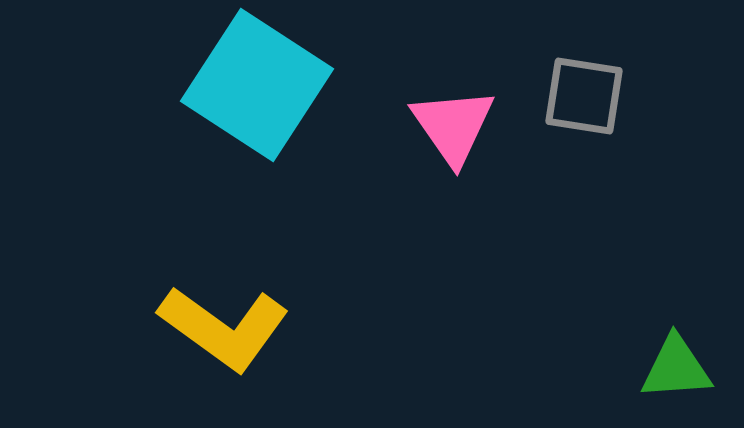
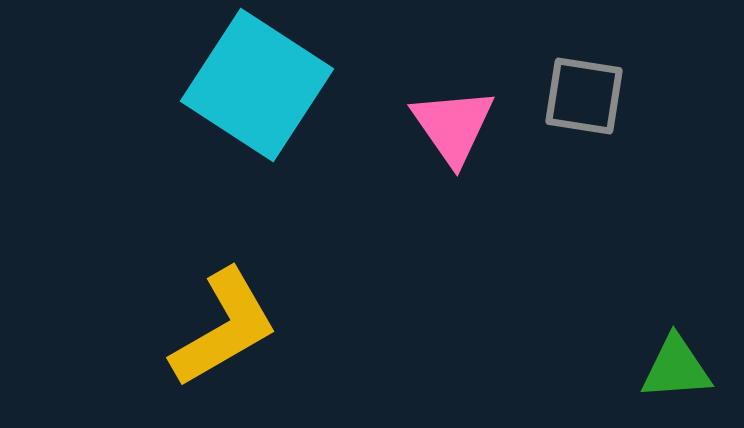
yellow L-shape: rotated 66 degrees counterclockwise
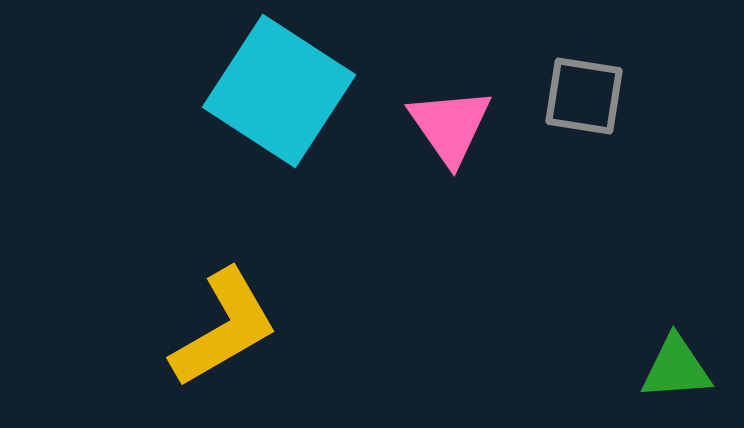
cyan square: moved 22 px right, 6 px down
pink triangle: moved 3 px left
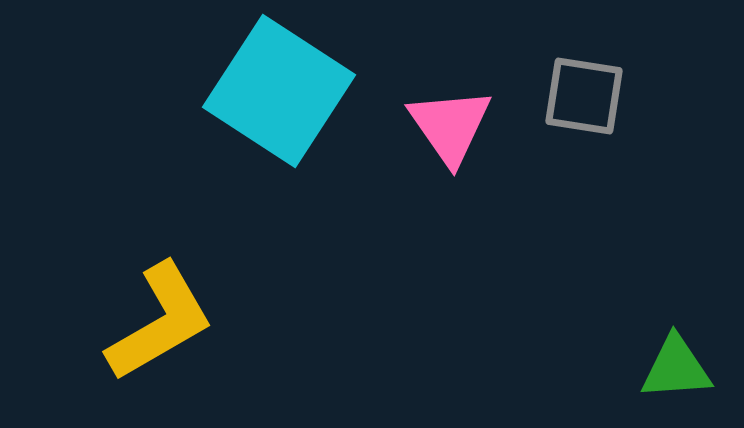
yellow L-shape: moved 64 px left, 6 px up
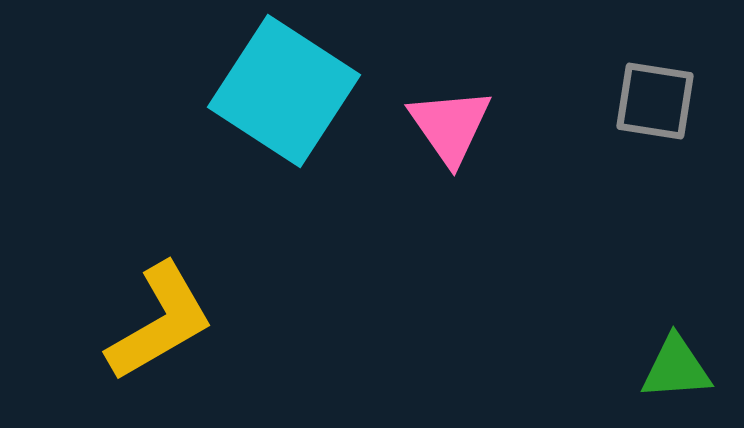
cyan square: moved 5 px right
gray square: moved 71 px right, 5 px down
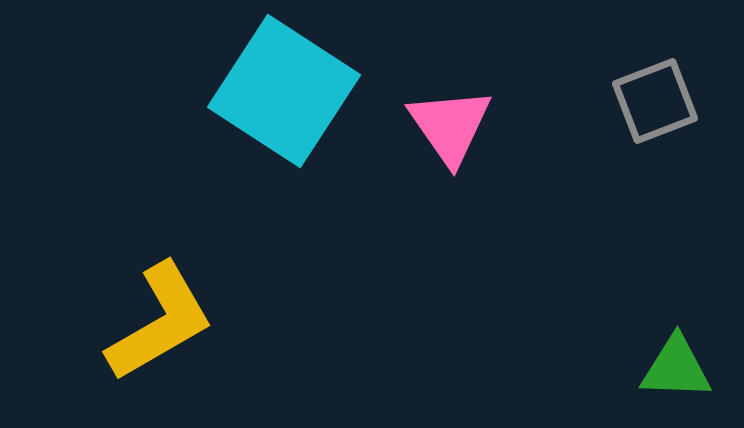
gray square: rotated 30 degrees counterclockwise
green triangle: rotated 6 degrees clockwise
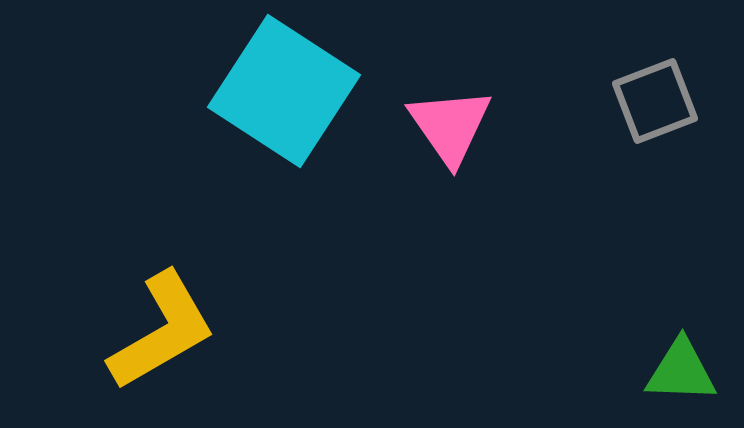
yellow L-shape: moved 2 px right, 9 px down
green triangle: moved 5 px right, 3 px down
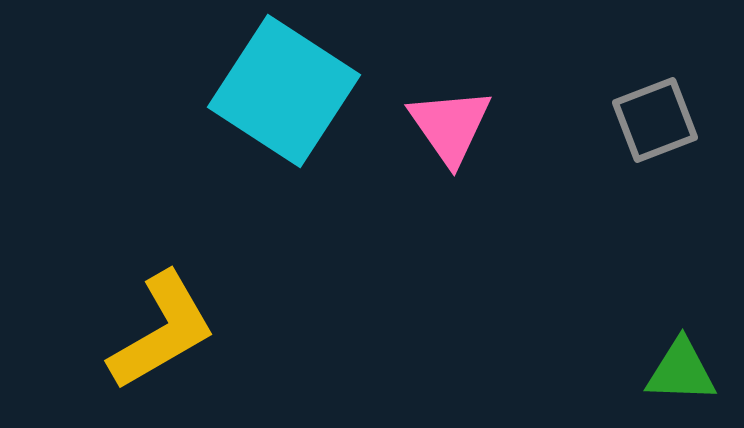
gray square: moved 19 px down
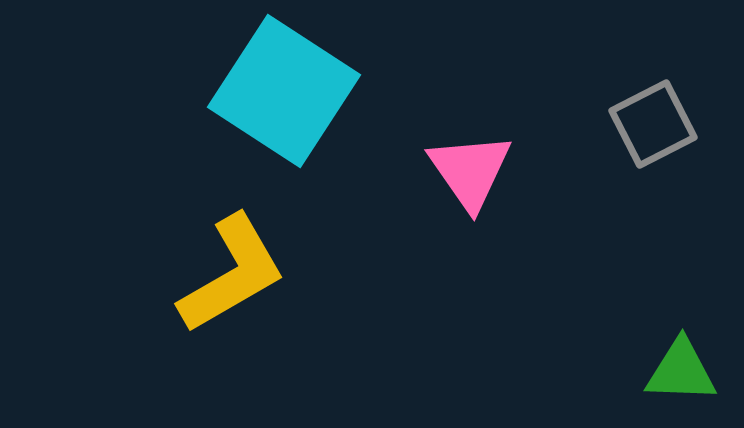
gray square: moved 2 px left, 4 px down; rotated 6 degrees counterclockwise
pink triangle: moved 20 px right, 45 px down
yellow L-shape: moved 70 px right, 57 px up
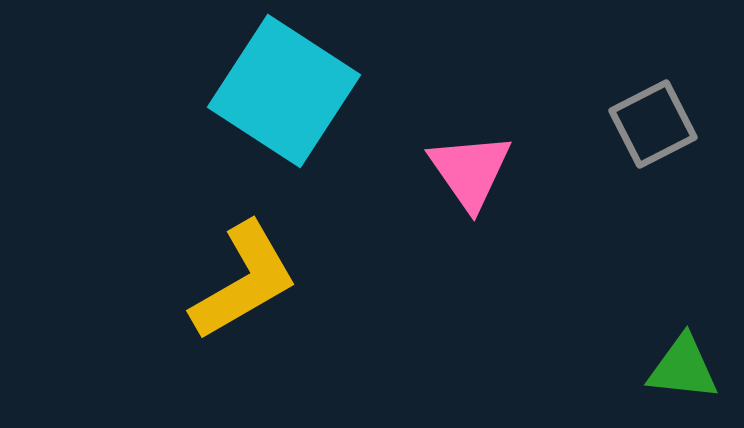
yellow L-shape: moved 12 px right, 7 px down
green triangle: moved 2 px right, 3 px up; rotated 4 degrees clockwise
